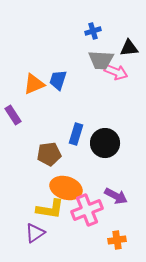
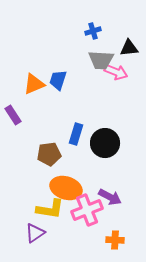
purple arrow: moved 6 px left, 1 px down
orange cross: moved 2 px left; rotated 12 degrees clockwise
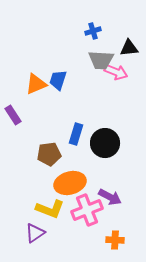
orange triangle: moved 2 px right
orange ellipse: moved 4 px right, 5 px up; rotated 32 degrees counterclockwise
yellow L-shape: rotated 12 degrees clockwise
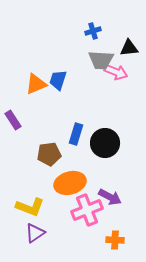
purple rectangle: moved 5 px down
yellow L-shape: moved 20 px left, 2 px up
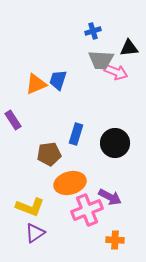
black circle: moved 10 px right
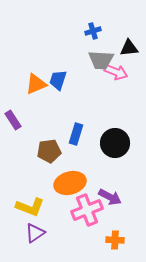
brown pentagon: moved 3 px up
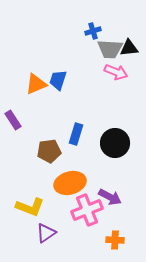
gray trapezoid: moved 9 px right, 11 px up
purple triangle: moved 11 px right
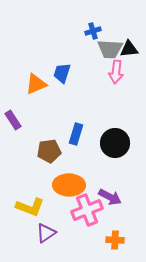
black triangle: moved 1 px down
pink arrow: rotated 75 degrees clockwise
blue trapezoid: moved 4 px right, 7 px up
orange ellipse: moved 1 px left, 2 px down; rotated 16 degrees clockwise
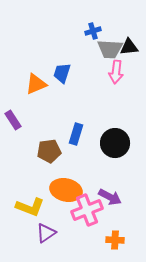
black triangle: moved 2 px up
orange ellipse: moved 3 px left, 5 px down; rotated 12 degrees clockwise
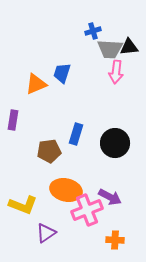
purple rectangle: rotated 42 degrees clockwise
yellow L-shape: moved 7 px left, 2 px up
